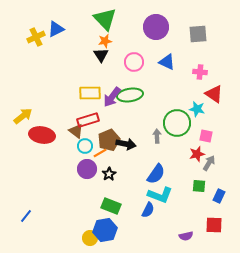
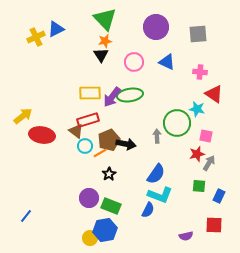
purple circle at (87, 169): moved 2 px right, 29 px down
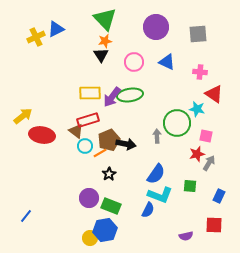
green square at (199, 186): moved 9 px left
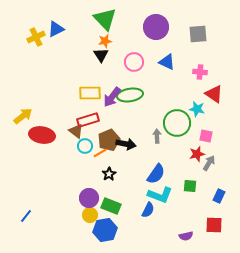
yellow circle at (90, 238): moved 23 px up
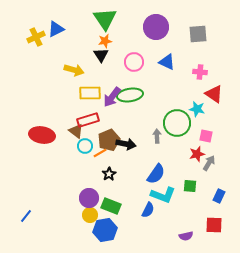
green triangle at (105, 19): rotated 10 degrees clockwise
yellow arrow at (23, 116): moved 51 px right, 46 px up; rotated 54 degrees clockwise
cyan L-shape at (160, 195): moved 3 px right
